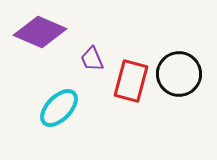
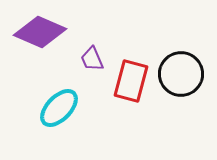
black circle: moved 2 px right
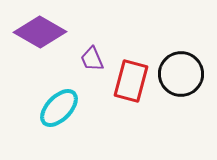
purple diamond: rotated 6 degrees clockwise
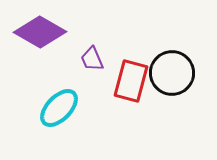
black circle: moved 9 px left, 1 px up
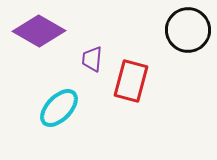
purple diamond: moved 1 px left, 1 px up
purple trapezoid: rotated 28 degrees clockwise
black circle: moved 16 px right, 43 px up
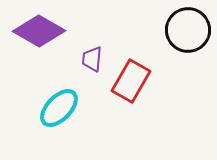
red rectangle: rotated 15 degrees clockwise
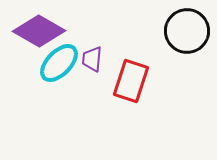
black circle: moved 1 px left, 1 px down
red rectangle: rotated 12 degrees counterclockwise
cyan ellipse: moved 45 px up
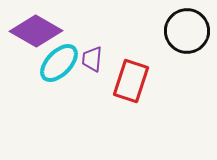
purple diamond: moved 3 px left
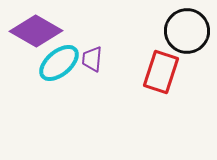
cyan ellipse: rotated 6 degrees clockwise
red rectangle: moved 30 px right, 9 px up
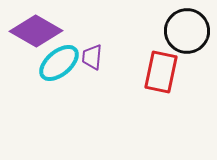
purple trapezoid: moved 2 px up
red rectangle: rotated 6 degrees counterclockwise
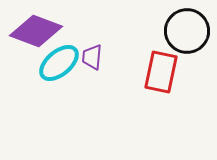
purple diamond: rotated 9 degrees counterclockwise
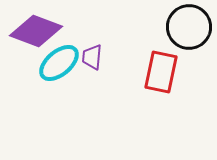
black circle: moved 2 px right, 4 px up
